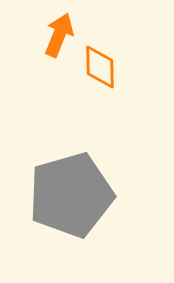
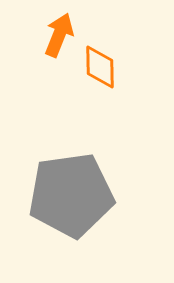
gray pentagon: rotated 8 degrees clockwise
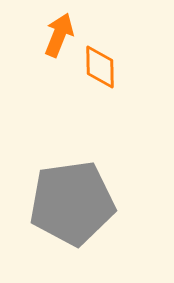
gray pentagon: moved 1 px right, 8 px down
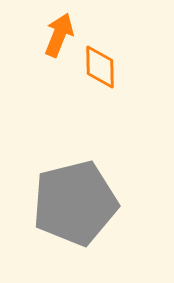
gray pentagon: moved 3 px right; rotated 6 degrees counterclockwise
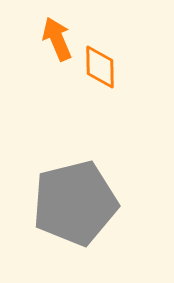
orange arrow: moved 2 px left, 4 px down; rotated 45 degrees counterclockwise
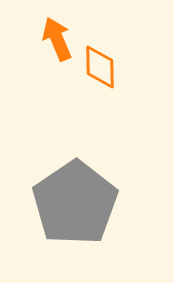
gray pentagon: rotated 20 degrees counterclockwise
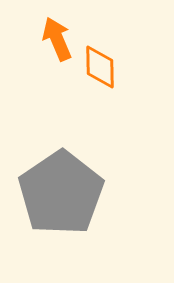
gray pentagon: moved 14 px left, 10 px up
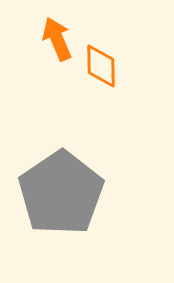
orange diamond: moved 1 px right, 1 px up
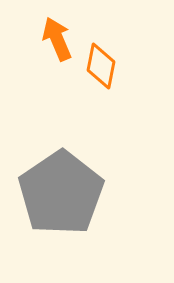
orange diamond: rotated 12 degrees clockwise
